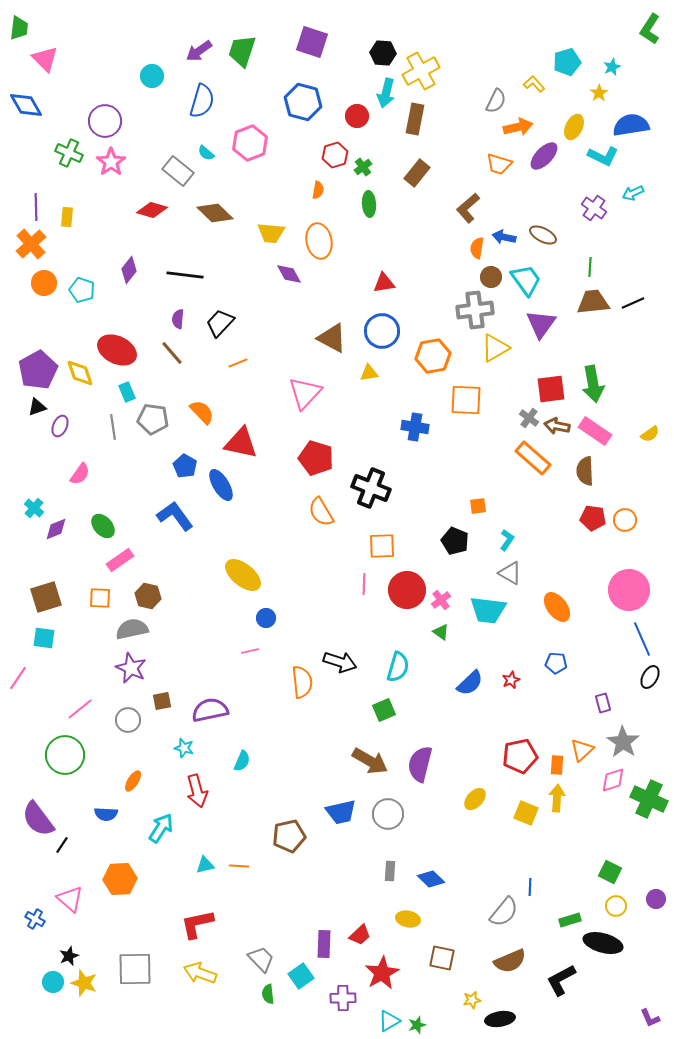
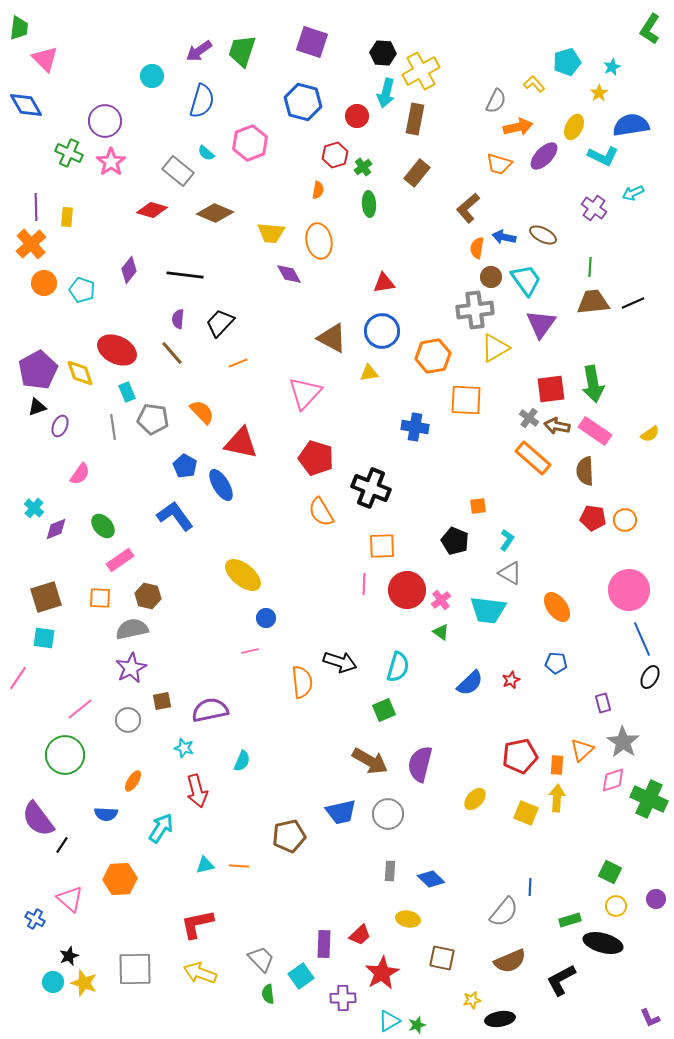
brown diamond at (215, 213): rotated 21 degrees counterclockwise
purple star at (131, 668): rotated 20 degrees clockwise
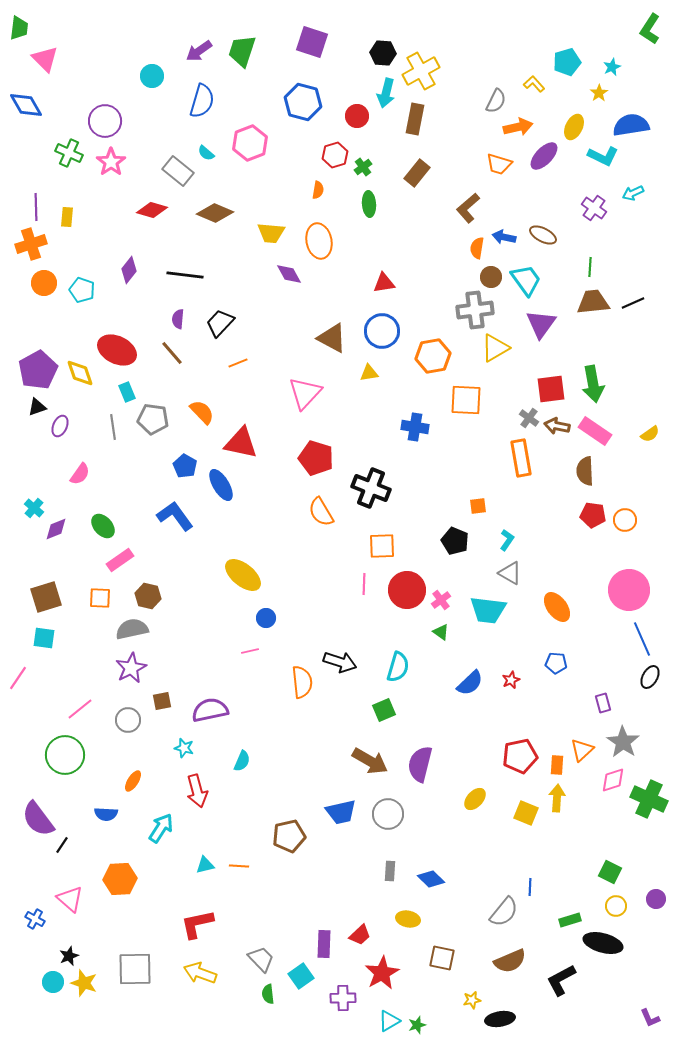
orange cross at (31, 244): rotated 24 degrees clockwise
orange rectangle at (533, 458): moved 12 px left; rotated 39 degrees clockwise
red pentagon at (593, 518): moved 3 px up
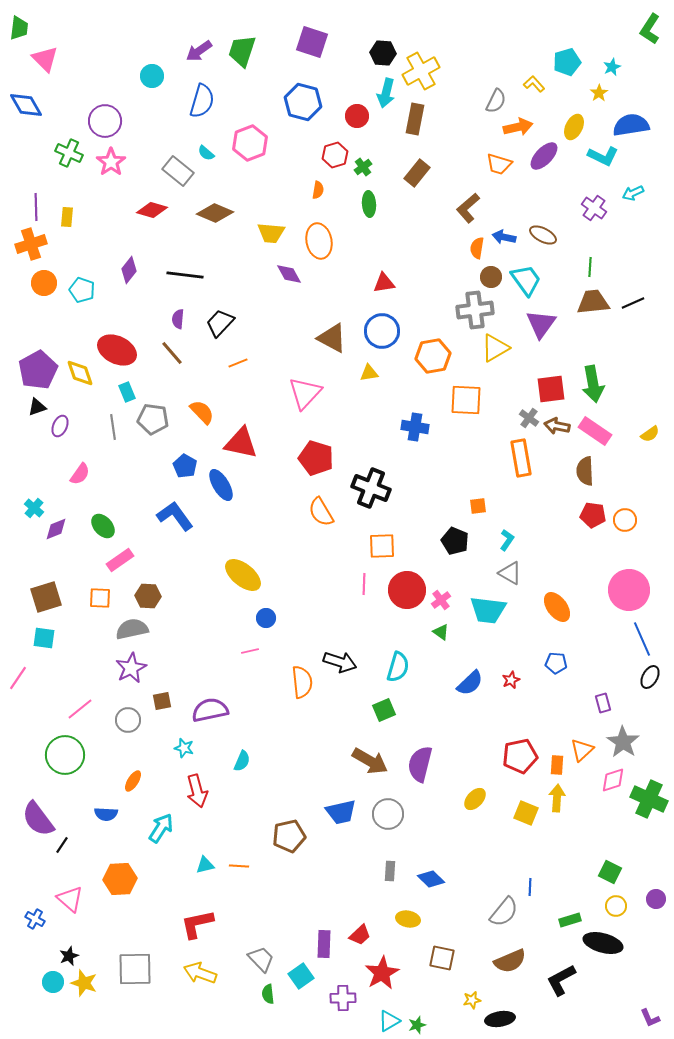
brown hexagon at (148, 596): rotated 10 degrees counterclockwise
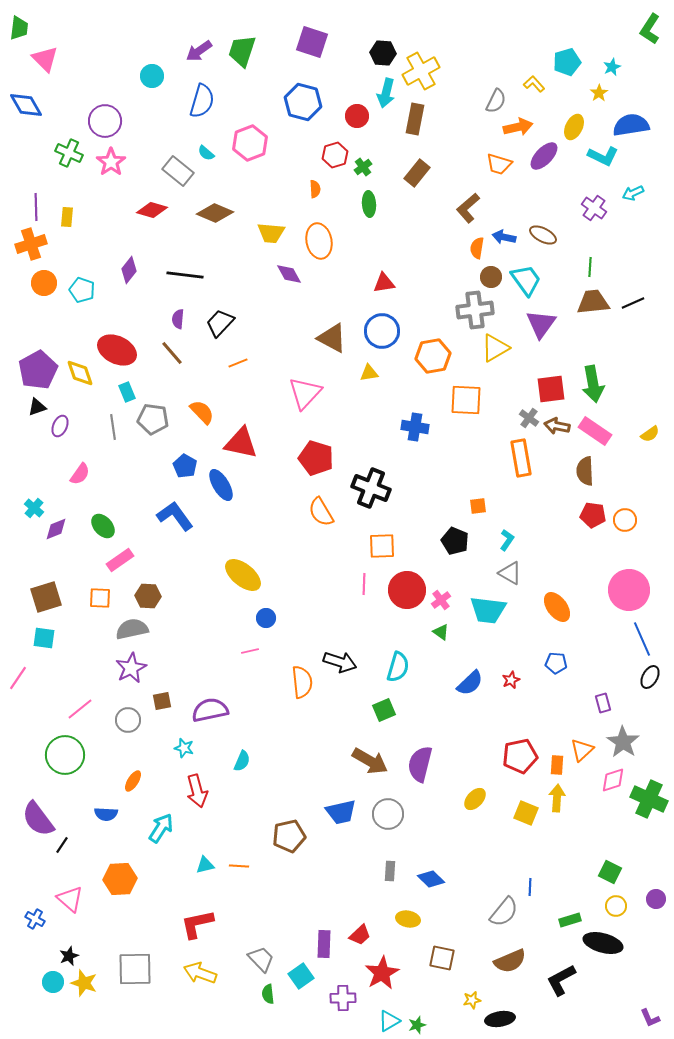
orange semicircle at (318, 190): moved 3 px left, 1 px up; rotated 12 degrees counterclockwise
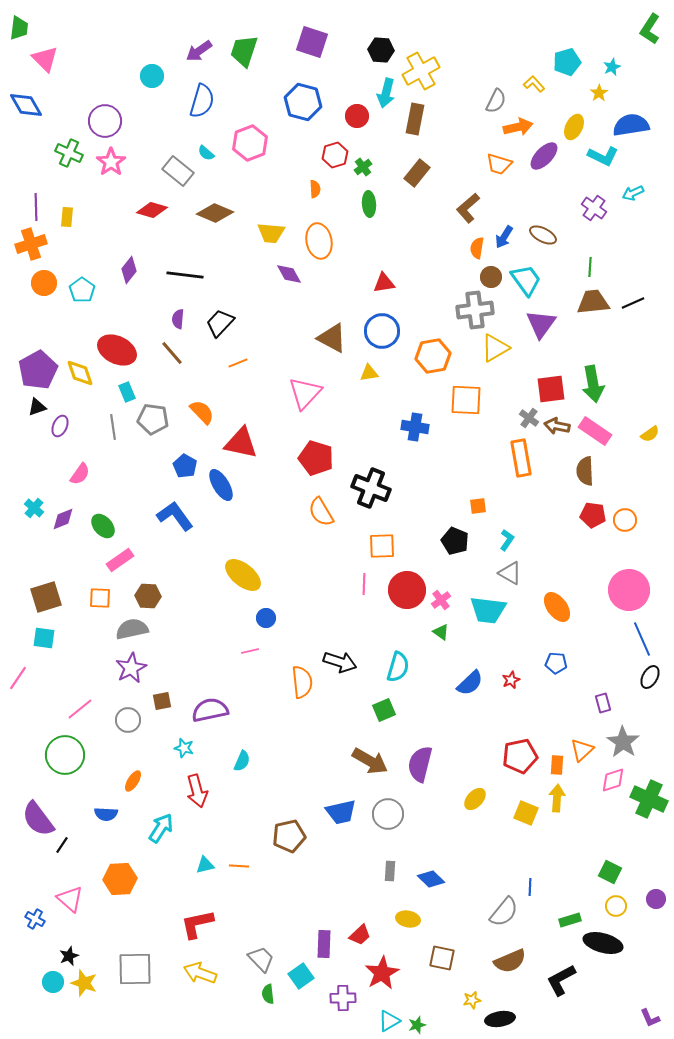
green trapezoid at (242, 51): moved 2 px right
black hexagon at (383, 53): moved 2 px left, 3 px up
blue arrow at (504, 237): rotated 70 degrees counterclockwise
cyan pentagon at (82, 290): rotated 15 degrees clockwise
purple diamond at (56, 529): moved 7 px right, 10 px up
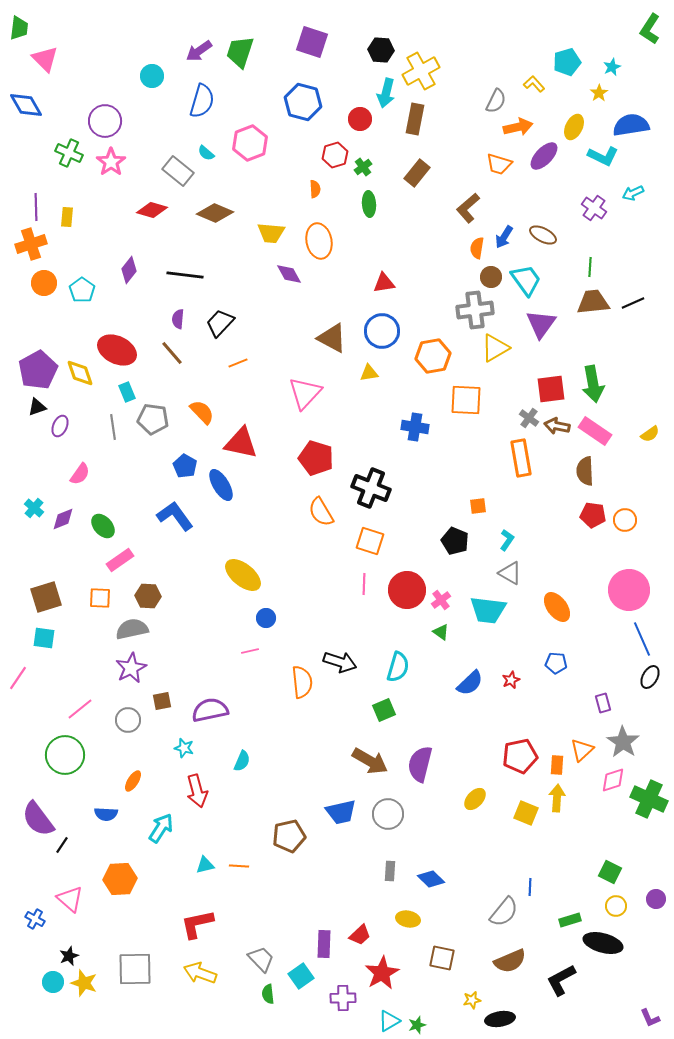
green trapezoid at (244, 51): moved 4 px left, 1 px down
red circle at (357, 116): moved 3 px right, 3 px down
orange square at (382, 546): moved 12 px left, 5 px up; rotated 20 degrees clockwise
